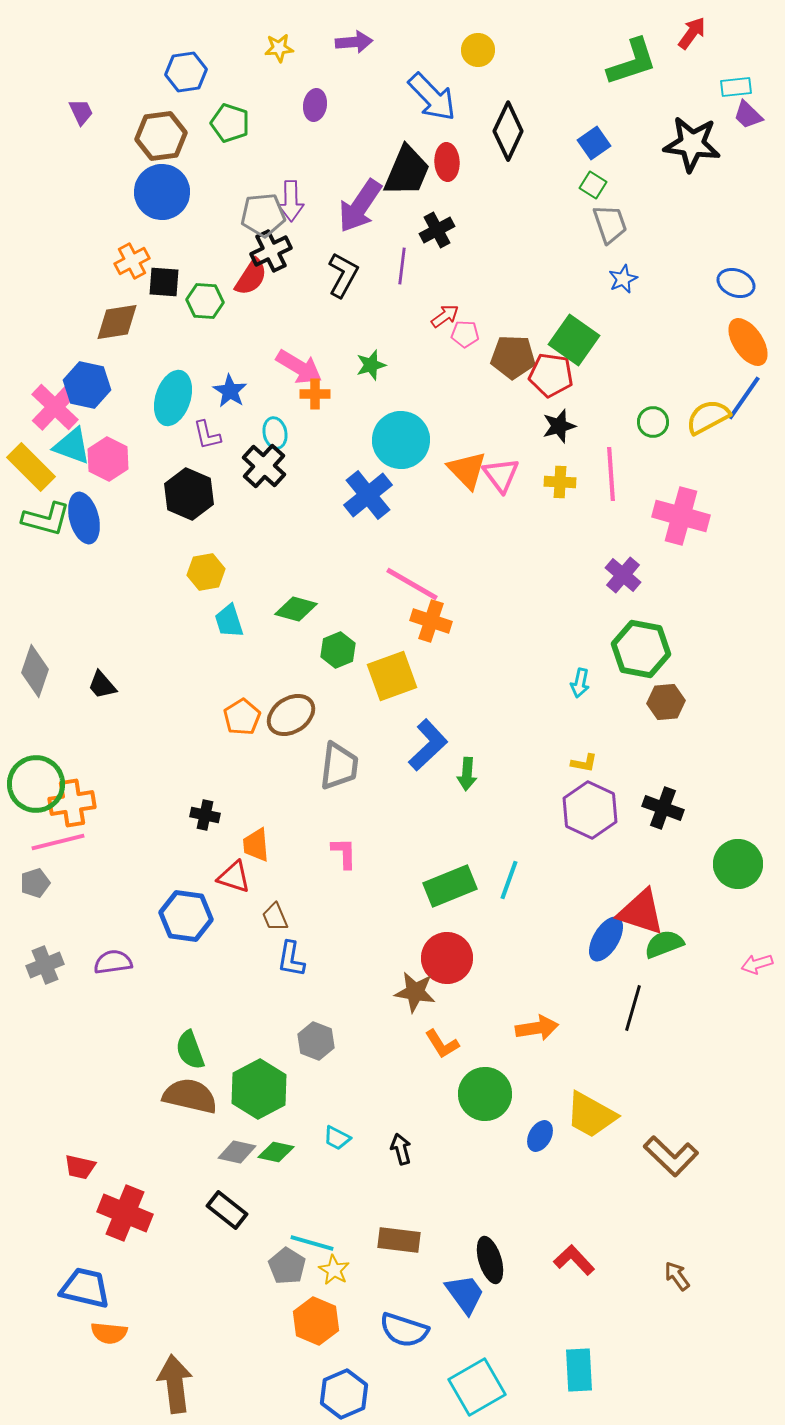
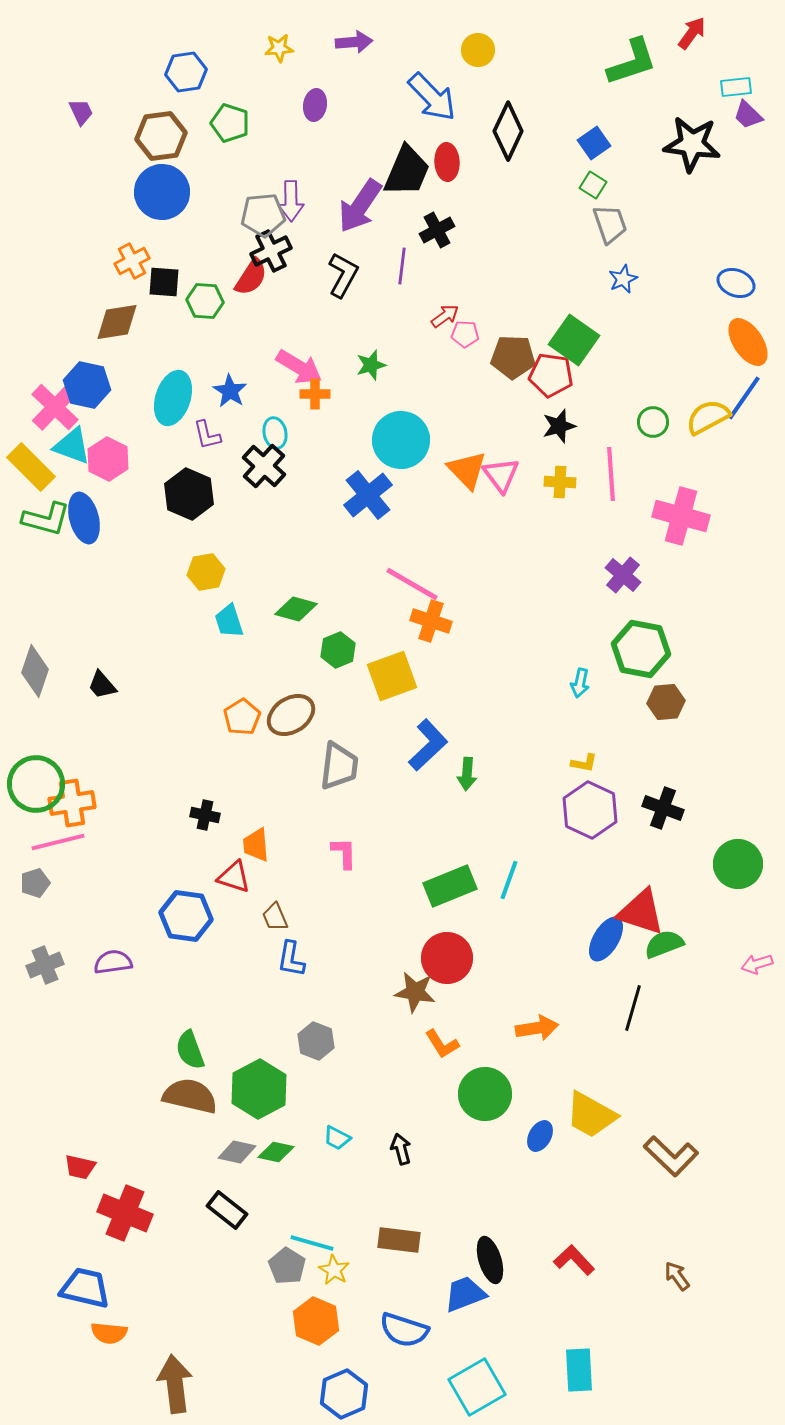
blue trapezoid at (465, 1294): rotated 75 degrees counterclockwise
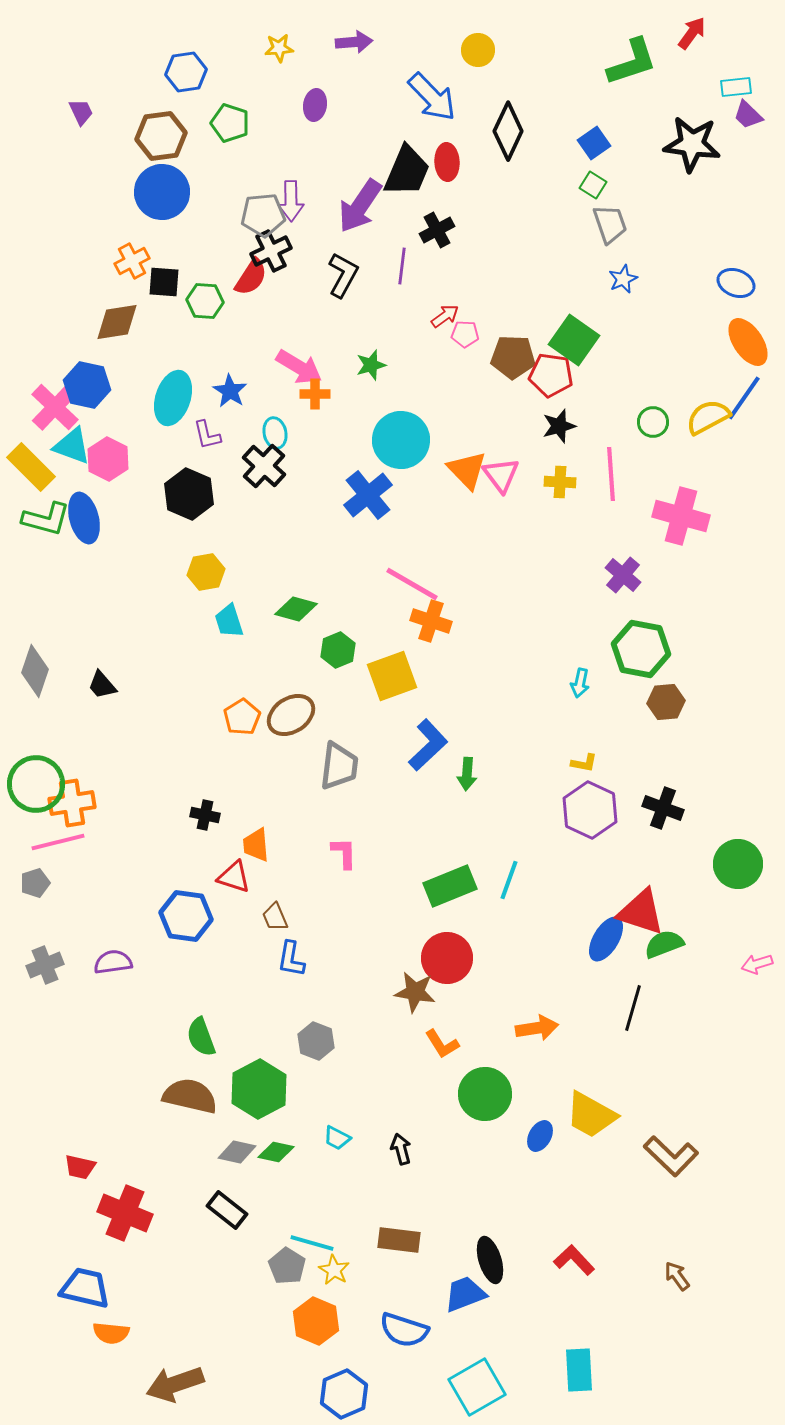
green semicircle at (190, 1050): moved 11 px right, 13 px up
orange semicircle at (109, 1333): moved 2 px right
brown arrow at (175, 1384): rotated 102 degrees counterclockwise
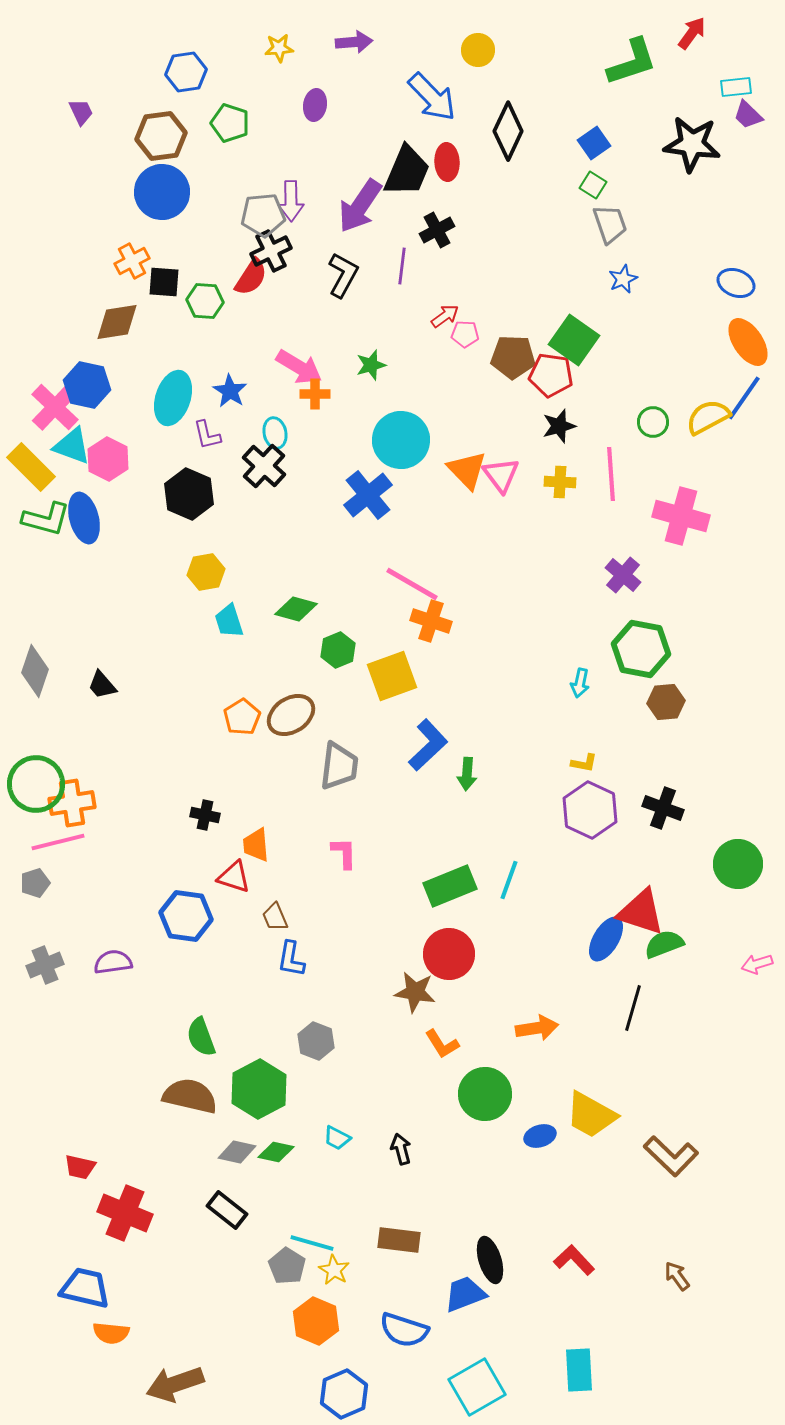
red circle at (447, 958): moved 2 px right, 4 px up
blue ellipse at (540, 1136): rotated 44 degrees clockwise
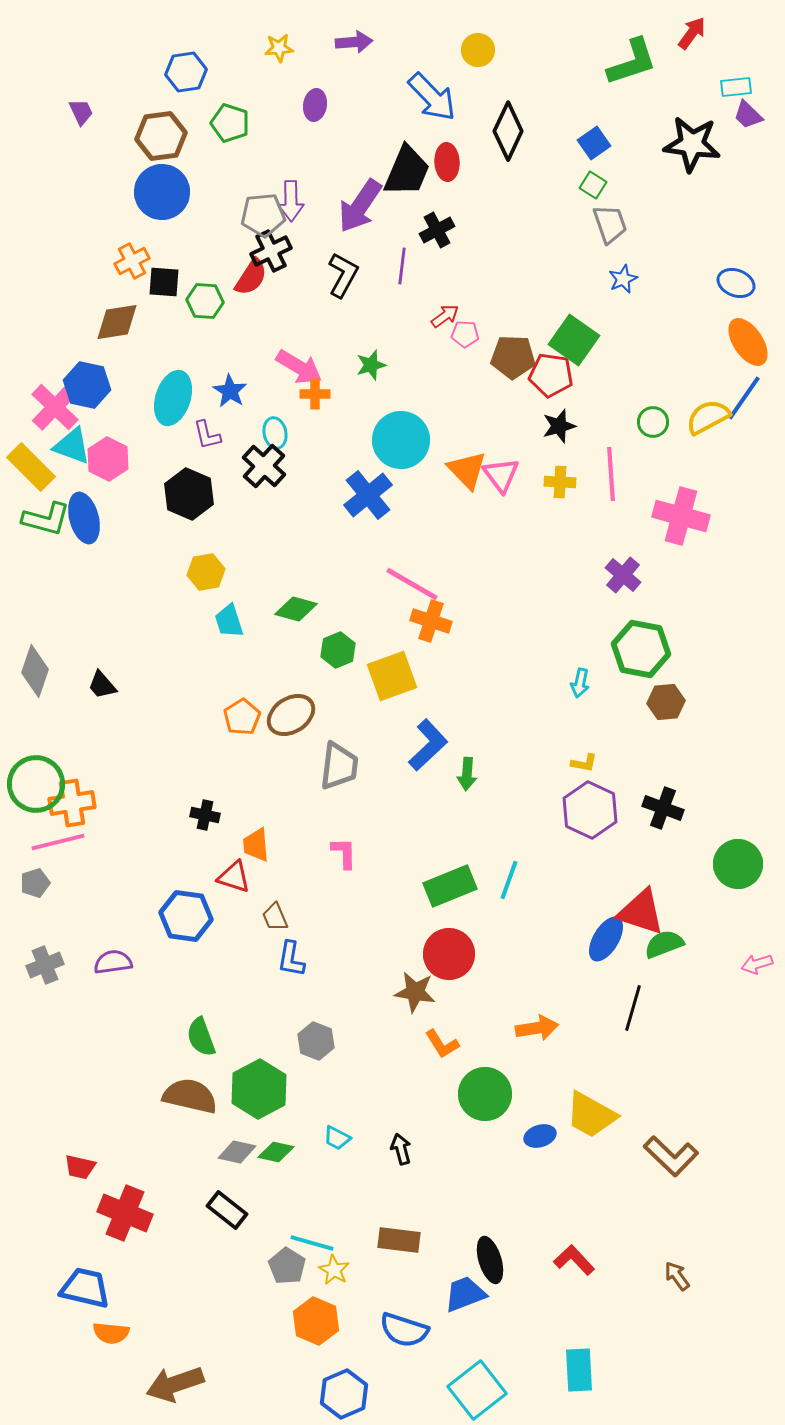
cyan square at (477, 1387): moved 3 px down; rotated 8 degrees counterclockwise
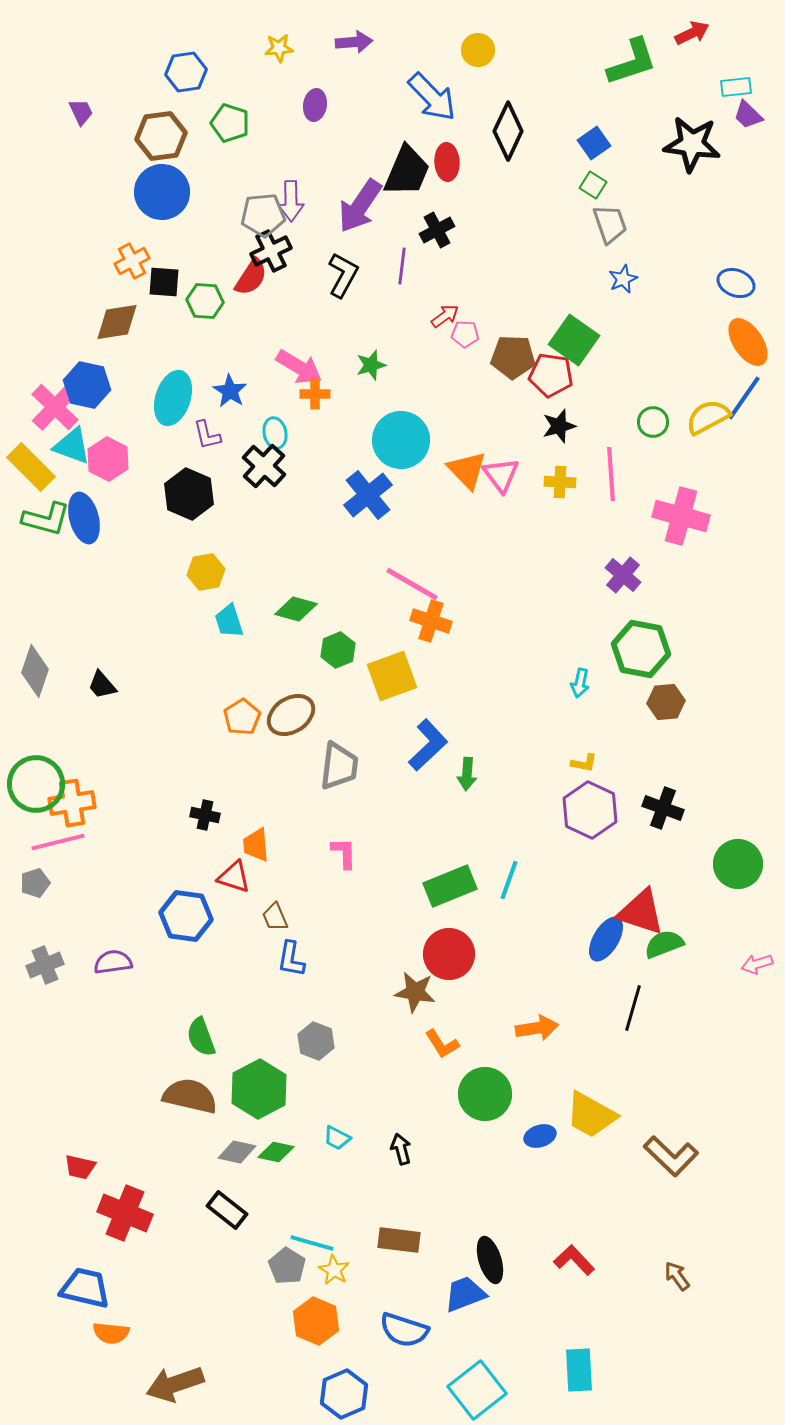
red arrow at (692, 33): rotated 28 degrees clockwise
